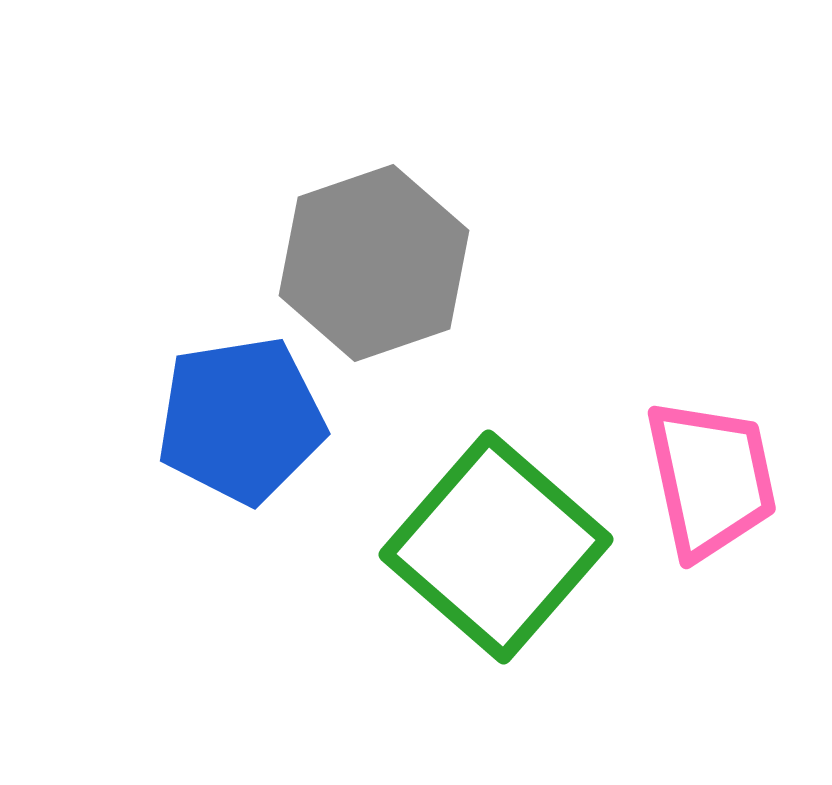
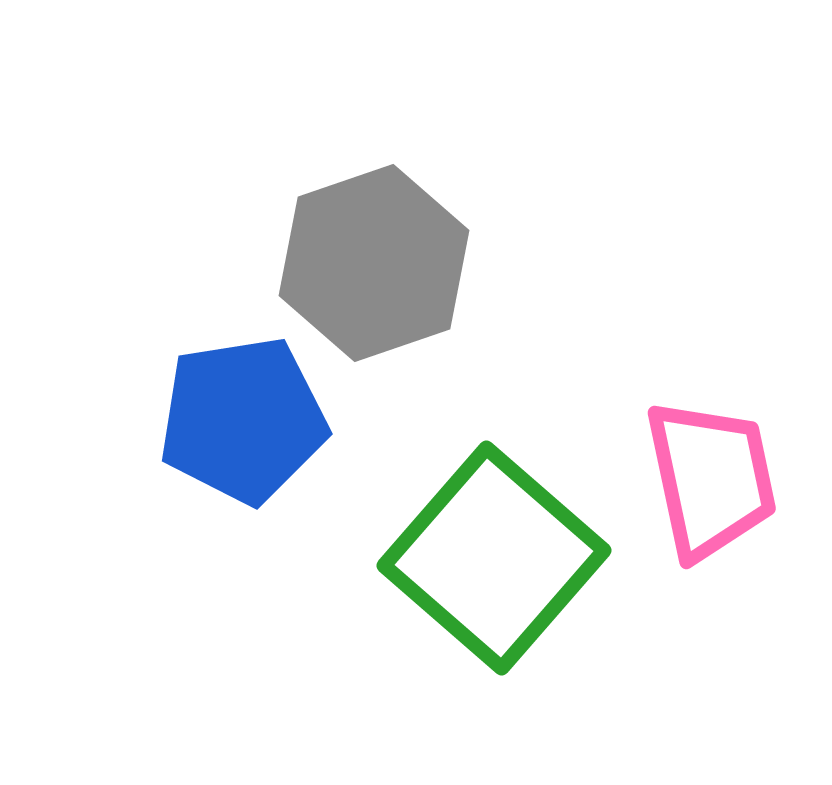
blue pentagon: moved 2 px right
green square: moved 2 px left, 11 px down
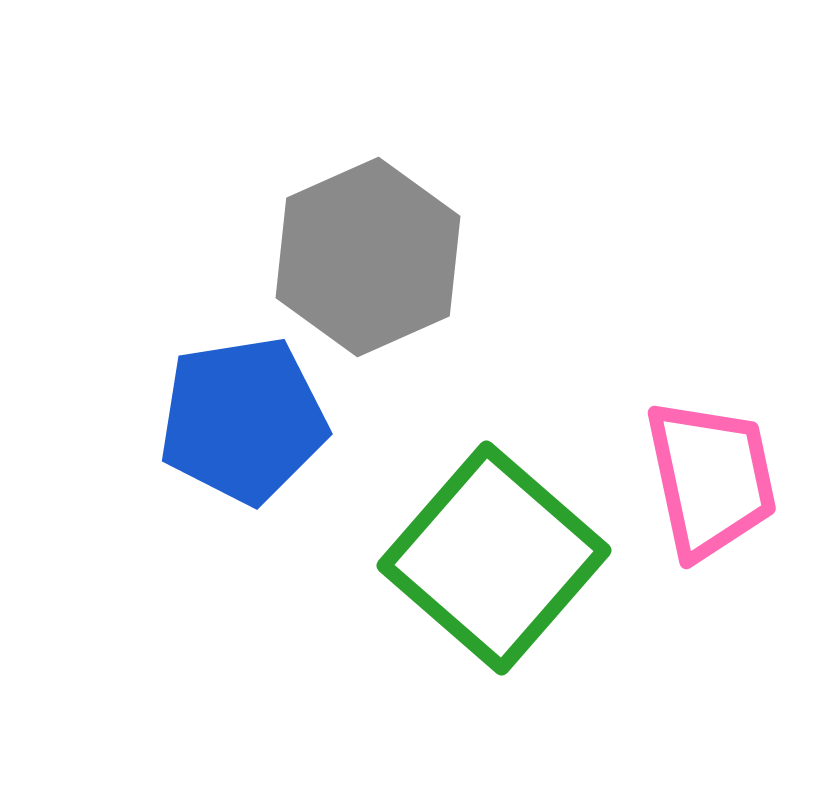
gray hexagon: moved 6 px left, 6 px up; rotated 5 degrees counterclockwise
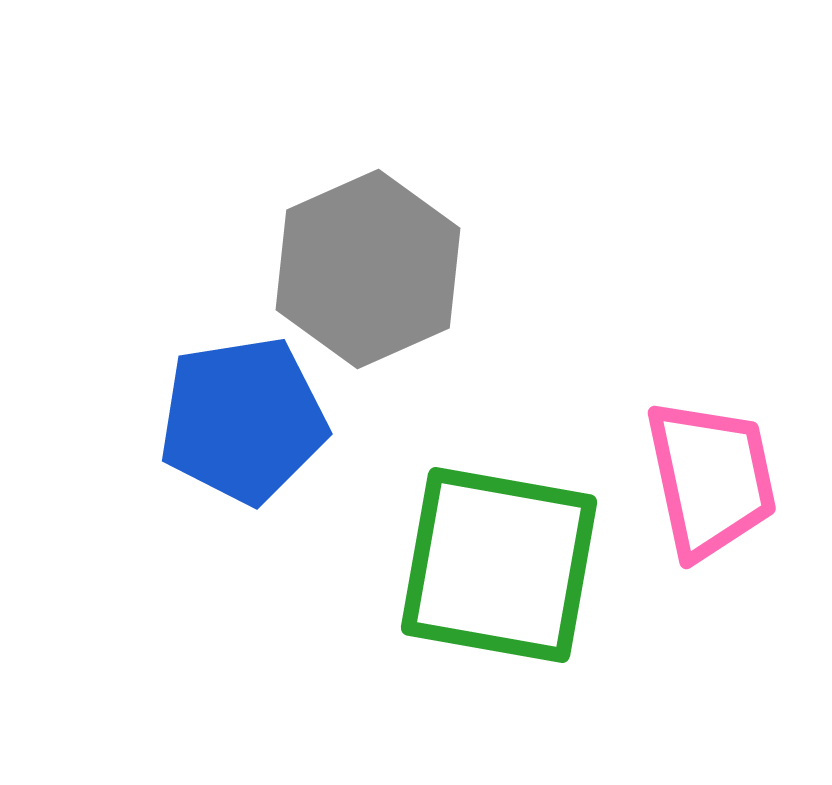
gray hexagon: moved 12 px down
green square: moved 5 px right, 7 px down; rotated 31 degrees counterclockwise
